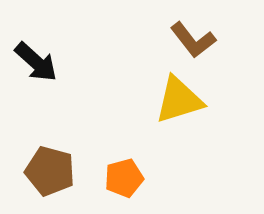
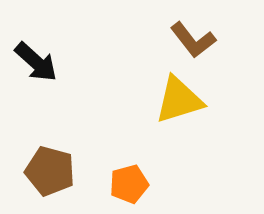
orange pentagon: moved 5 px right, 6 px down
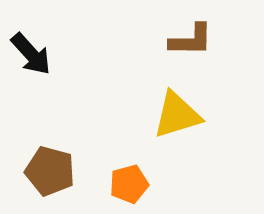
brown L-shape: moved 2 px left; rotated 51 degrees counterclockwise
black arrow: moved 5 px left, 8 px up; rotated 6 degrees clockwise
yellow triangle: moved 2 px left, 15 px down
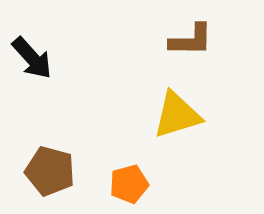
black arrow: moved 1 px right, 4 px down
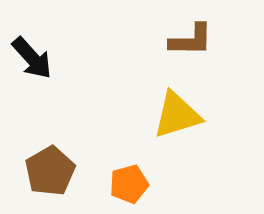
brown pentagon: rotated 27 degrees clockwise
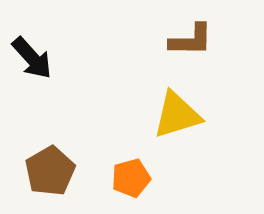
orange pentagon: moved 2 px right, 6 px up
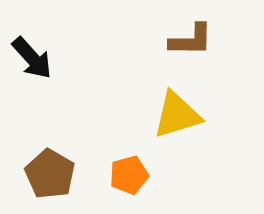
brown pentagon: moved 3 px down; rotated 12 degrees counterclockwise
orange pentagon: moved 2 px left, 3 px up
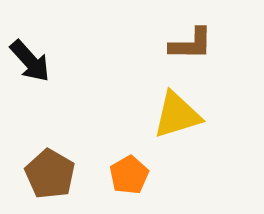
brown L-shape: moved 4 px down
black arrow: moved 2 px left, 3 px down
orange pentagon: rotated 15 degrees counterclockwise
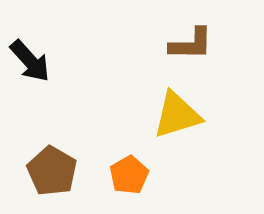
brown pentagon: moved 2 px right, 3 px up
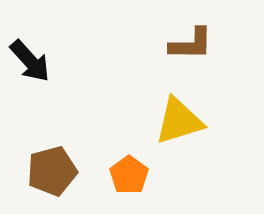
yellow triangle: moved 2 px right, 6 px down
brown pentagon: rotated 27 degrees clockwise
orange pentagon: rotated 6 degrees counterclockwise
